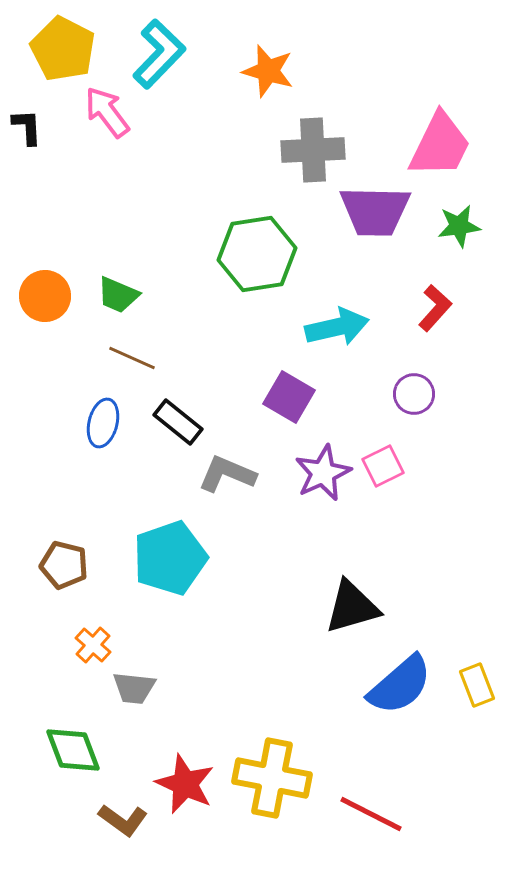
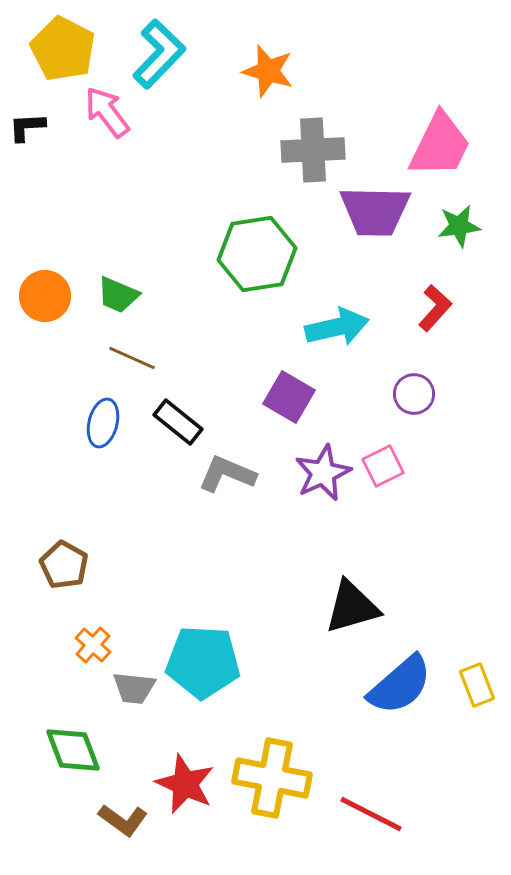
black L-shape: rotated 90 degrees counterclockwise
cyan pentagon: moved 33 px right, 104 px down; rotated 22 degrees clockwise
brown pentagon: rotated 15 degrees clockwise
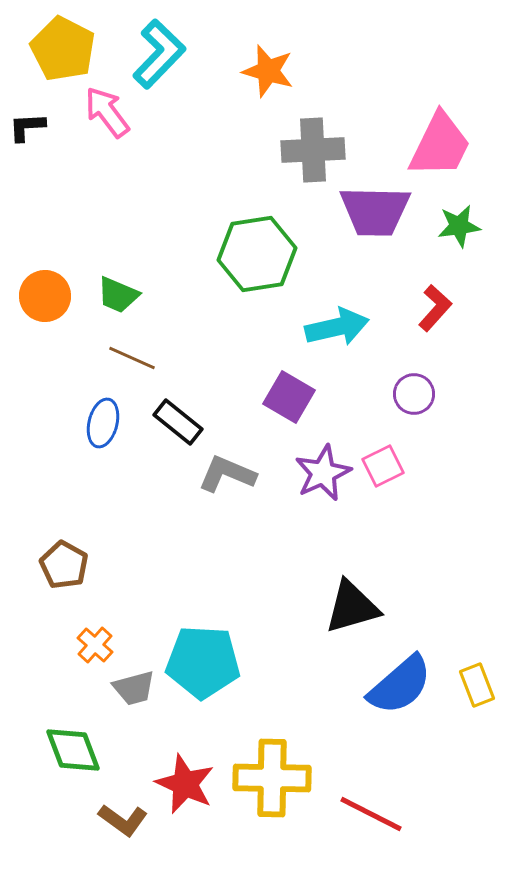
orange cross: moved 2 px right
gray trapezoid: rotated 21 degrees counterclockwise
yellow cross: rotated 10 degrees counterclockwise
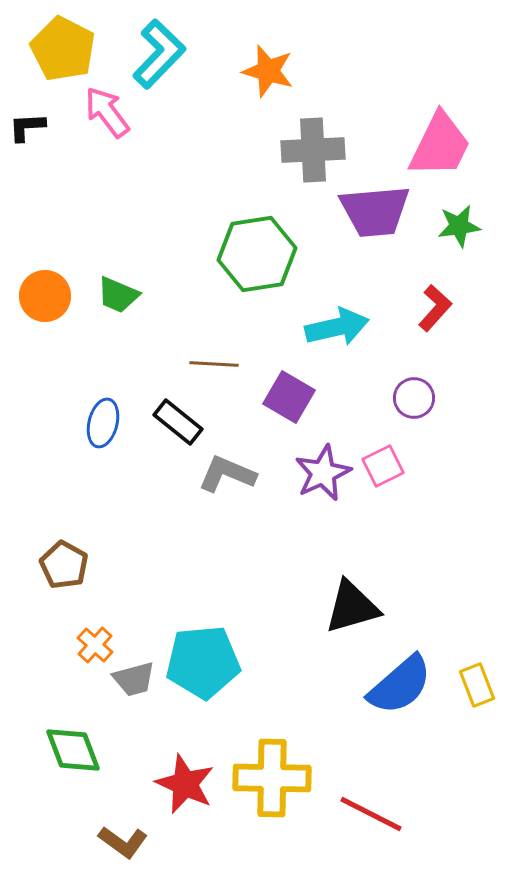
purple trapezoid: rotated 6 degrees counterclockwise
brown line: moved 82 px right, 6 px down; rotated 21 degrees counterclockwise
purple circle: moved 4 px down
cyan pentagon: rotated 8 degrees counterclockwise
gray trapezoid: moved 9 px up
brown L-shape: moved 22 px down
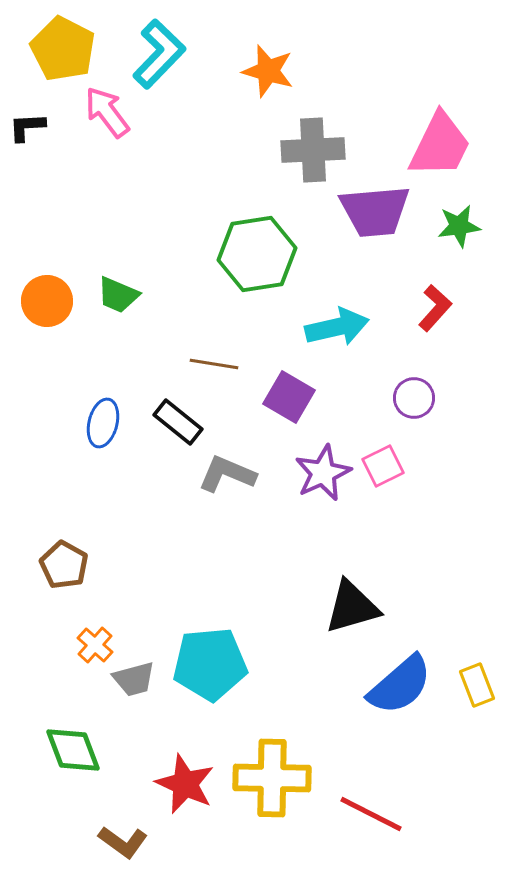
orange circle: moved 2 px right, 5 px down
brown line: rotated 6 degrees clockwise
cyan pentagon: moved 7 px right, 2 px down
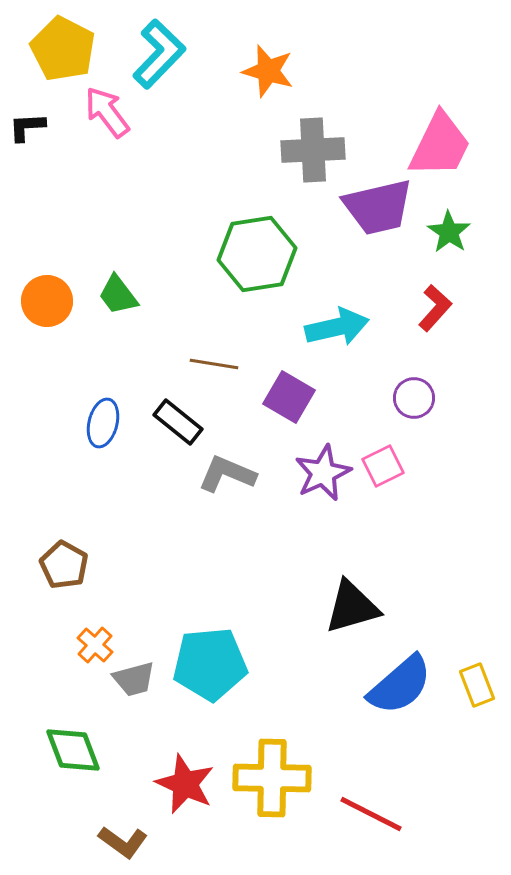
purple trapezoid: moved 3 px right, 4 px up; rotated 8 degrees counterclockwise
green star: moved 10 px left, 6 px down; rotated 30 degrees counterclockwise
green trapezoid: rotated 30 degrees clockwise
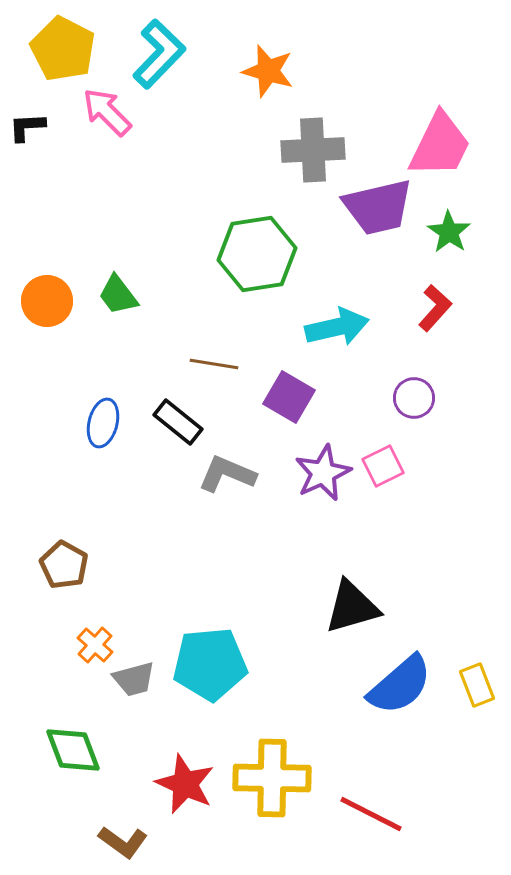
pink arrow: rotated 8 degrees counterclockwise
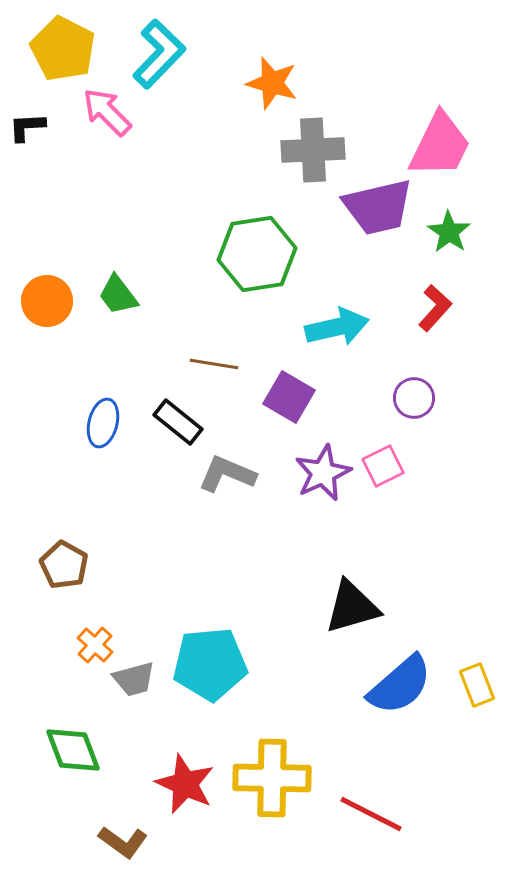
orange star: moved 4 px right, 12 px down
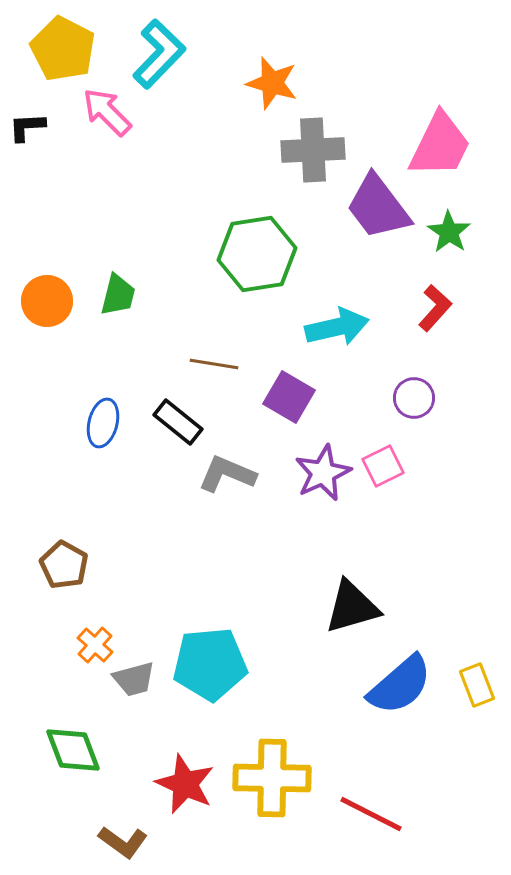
purple trapezoid: rotated 66 degrees clockwise
green trapezoid: rotated 129 degrees counterclockwise
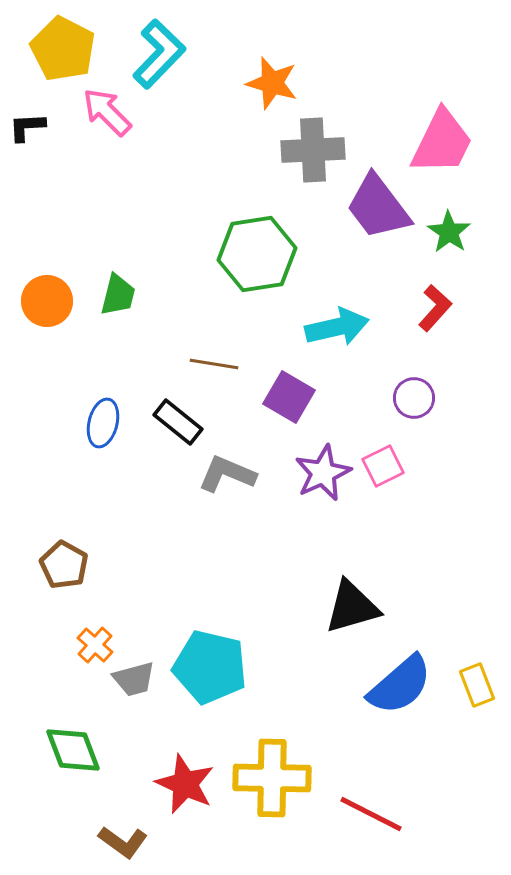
pink trapezoid: moved 2 px right, 3 px up
cyan pentagon: moved 3 px down; rotated 18 degrees clockwise
